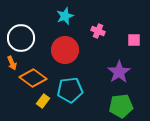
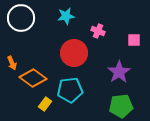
cyan star: moved 1 px right; rotated 12 degrees clockwise
white circle: moved 20 px up
red circle: moved 9 px right, 3 px down
yellow rectangle: moved 2 px right, 3 px down
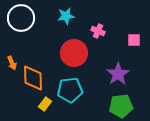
purple star: moved 1 px left, 2 px down
orange diamond: rotated 52 degrees clockwise
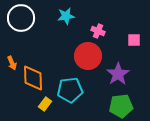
red circle: moved 14 px right, 3 px down
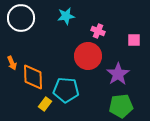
orange diamond: moved 1 px up
cyan pentagon: moved 4 px left; rotated 10 degrees clockwise
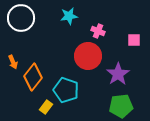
cyan star: moved 3 px right
orange arrow: moved 1 px right, 1 px up
orange diamond: rotated 40 degrees clockwise
cyan pentagon: rotated 15 degrees clockwise
yellow rectangle: moved 1 px right, 3 px down
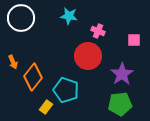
cyan star: rotated 18 degrees clockwise
purple star: moved 4 px right
green pentagon: moved 1 px left, 2 px up
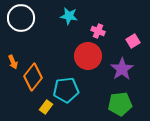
pink square: moved 1 px left, 1 px down; rotated 32 degrees counterclockwise
purple star: moved 5 px up
cyan pentagon: rotated 25 degrees counterclockwise
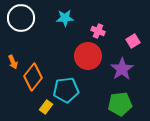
cyan star: moved 4 px left, 2 px down; rotated 12 degrees counterclockwise
